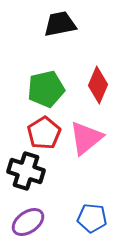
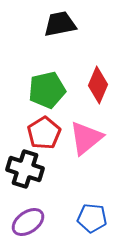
green pentagon: moved 1 px right, 1 px down
black cross: moved 1 px left, 2 px up
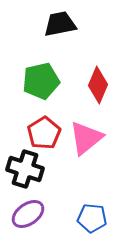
green pentagon: moved 6 px left, 9 px up
purple ellipse: moved 8 px up
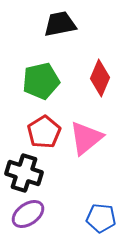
red diamond: moved 2 px right, 7 px up
red pentagon: moved 1 px up
black cross: moved 1 px left, 4 px down
blue pentagon: moved 9 px right
